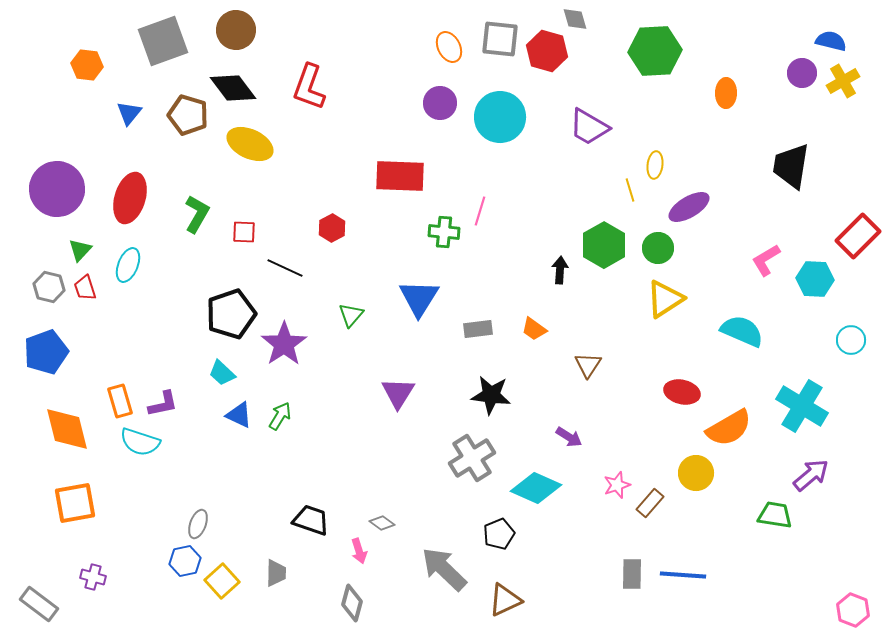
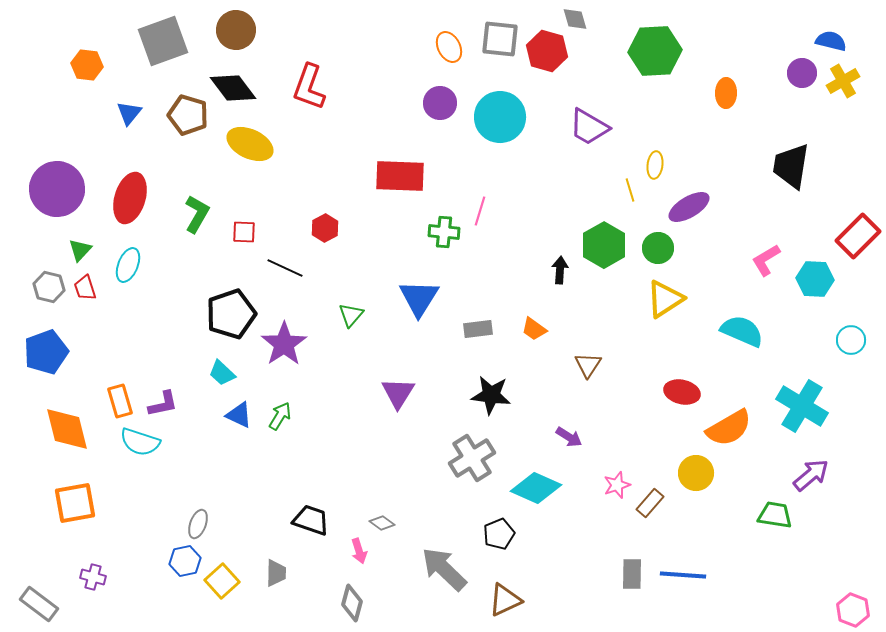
red hexagon at (332, 228): moved 7 px left
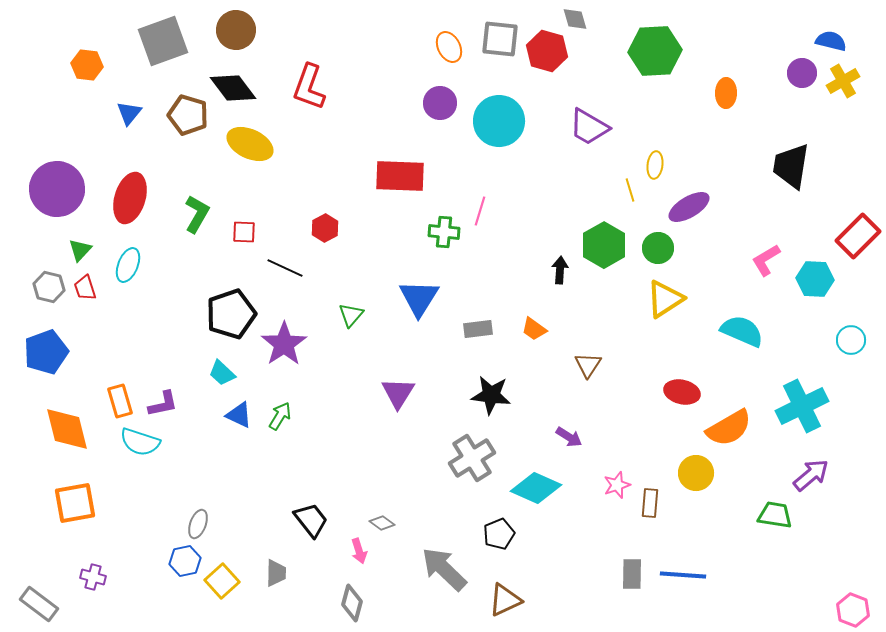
cyan circle at (500, 117): moved 1 px left, 4 px down
cyan cross at (802, 406): rotated 33 degrees clockwise
brown rectangle at (650, 503): rotated 36 degrees counterclockwise
black trapezoid at (311, 520): rotated 33 degrees clockwise
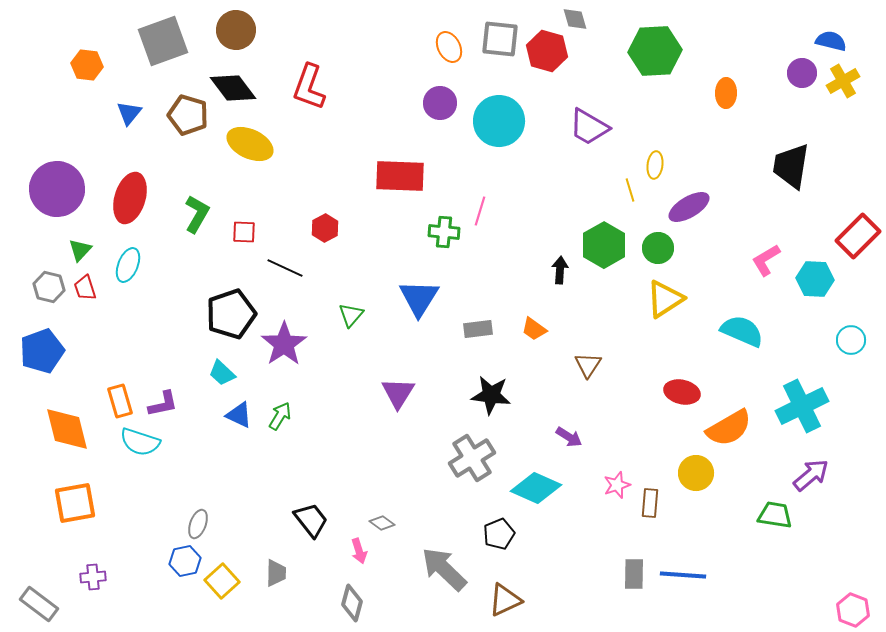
blue pentagon at (46, 352): moved 4 px left, 1 px up
gray rectangle at (632, 574): moved 2 px right
purple cross at (93, 577): rotated 20 degrees counterclockwise
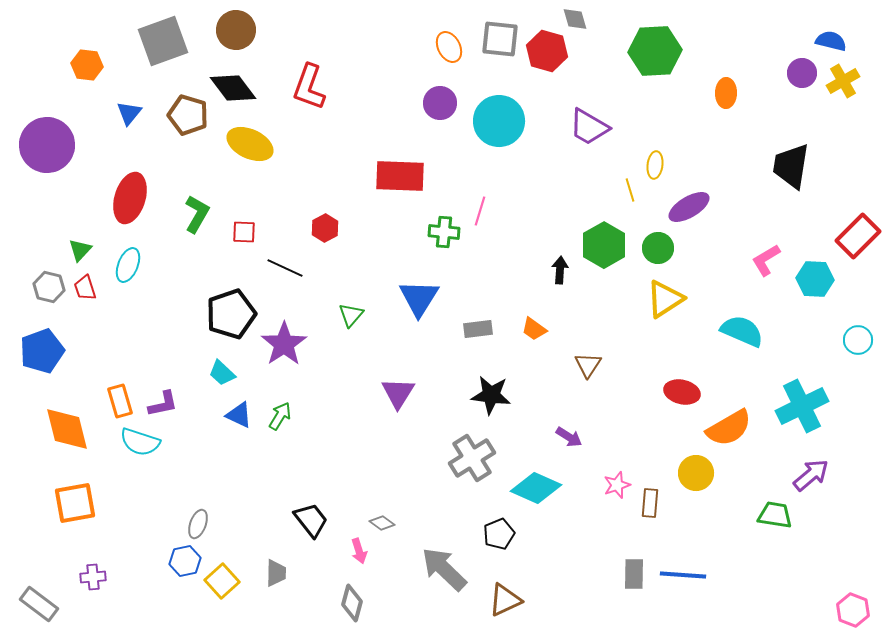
purple circle at (57, 189): moved 10 px left, 44 px up
cyan circle at (851, 340): moved 7 px right
